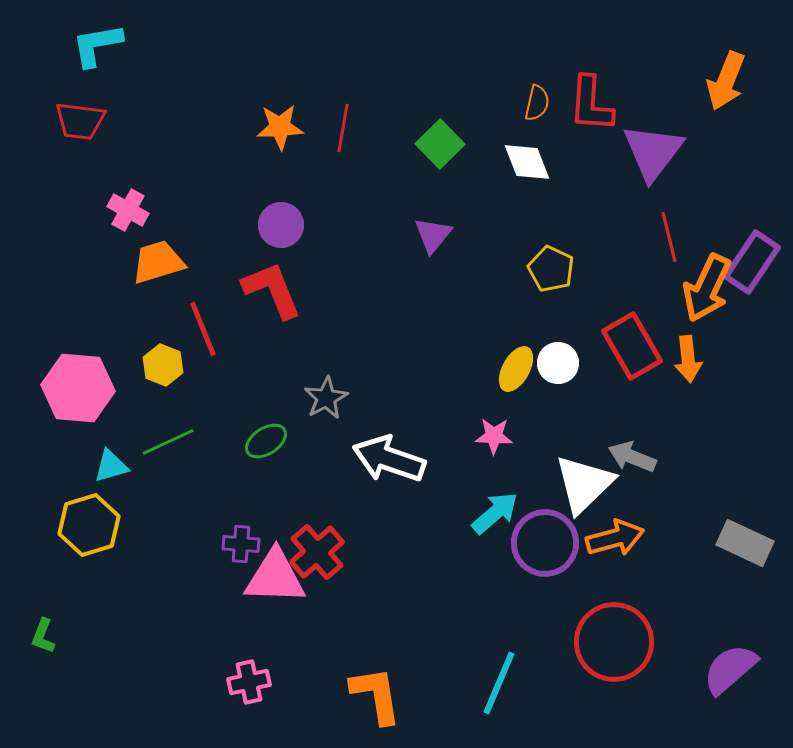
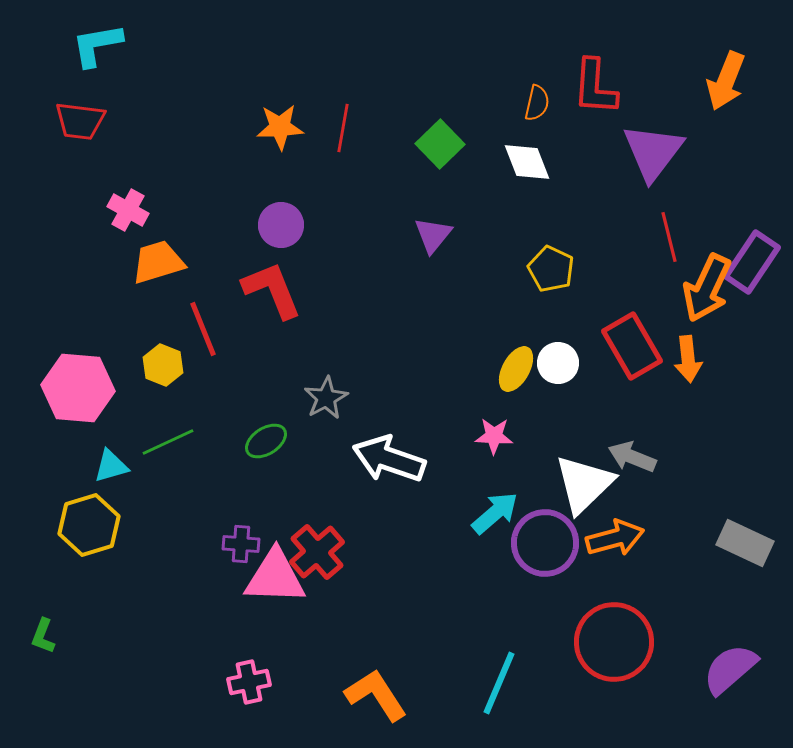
red L-shape at (591, 104): moved 4 px right, 17 px up
orange L-shape at (376, 695): rotated 24 degrees counterclockwise
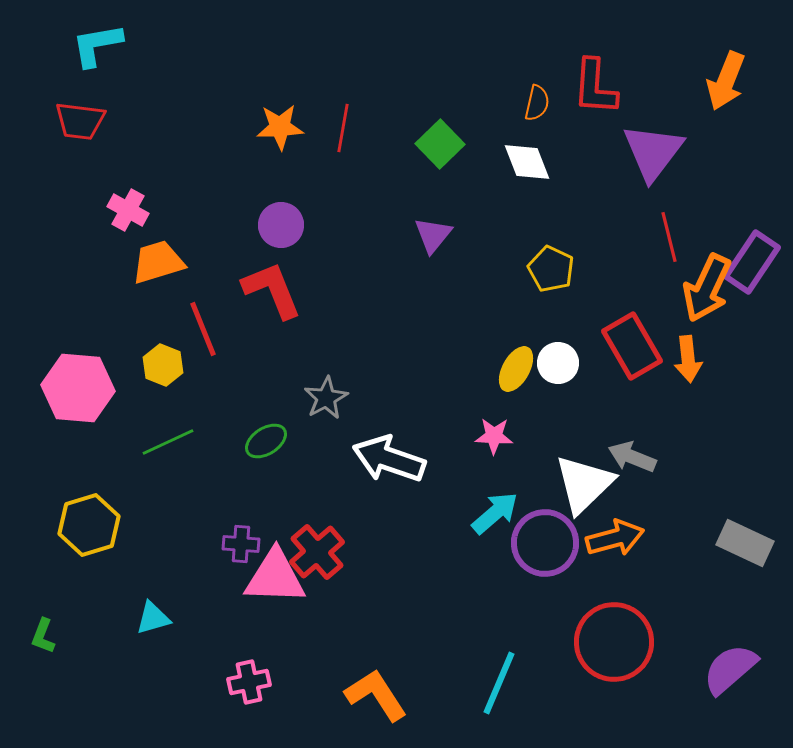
cyan triangle at (111, 466): moved 42 px right, 152 px down
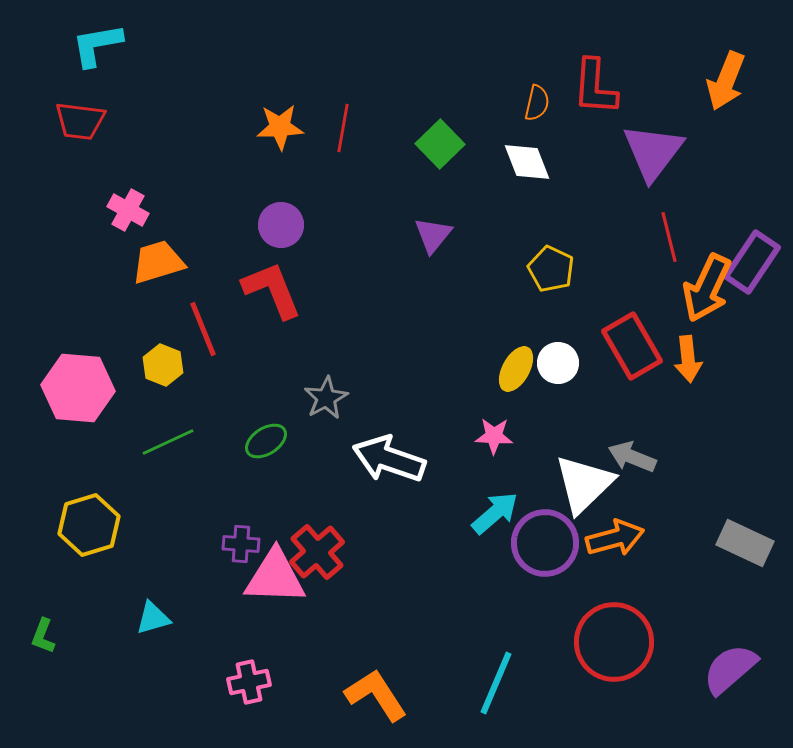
cyan line at (499, 683): moved 3 px left
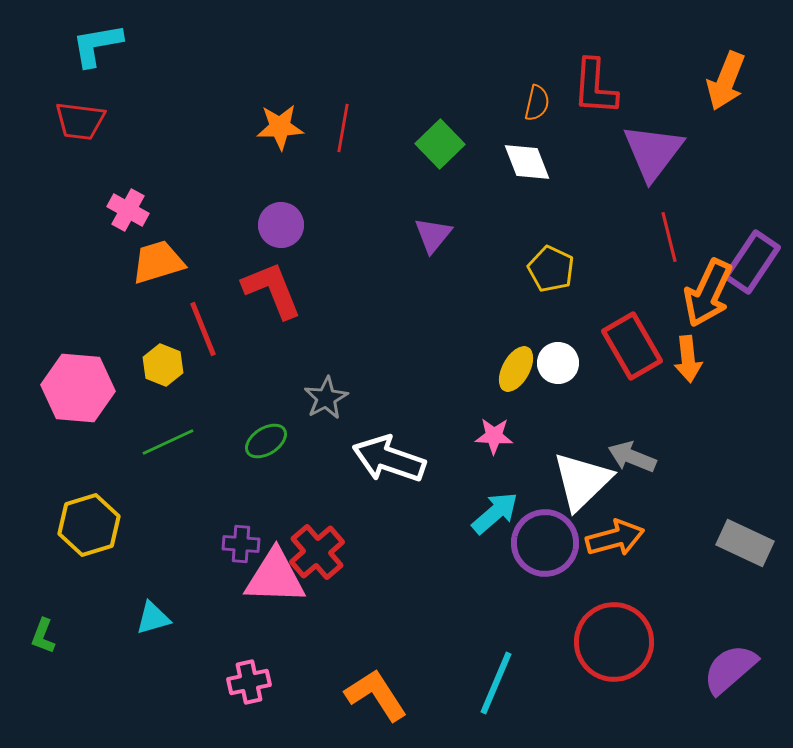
orange arrow at (707, 288): moved 1 px right, 5 px down
white triangle at (584, 484): moved 2 px left, 3 px up
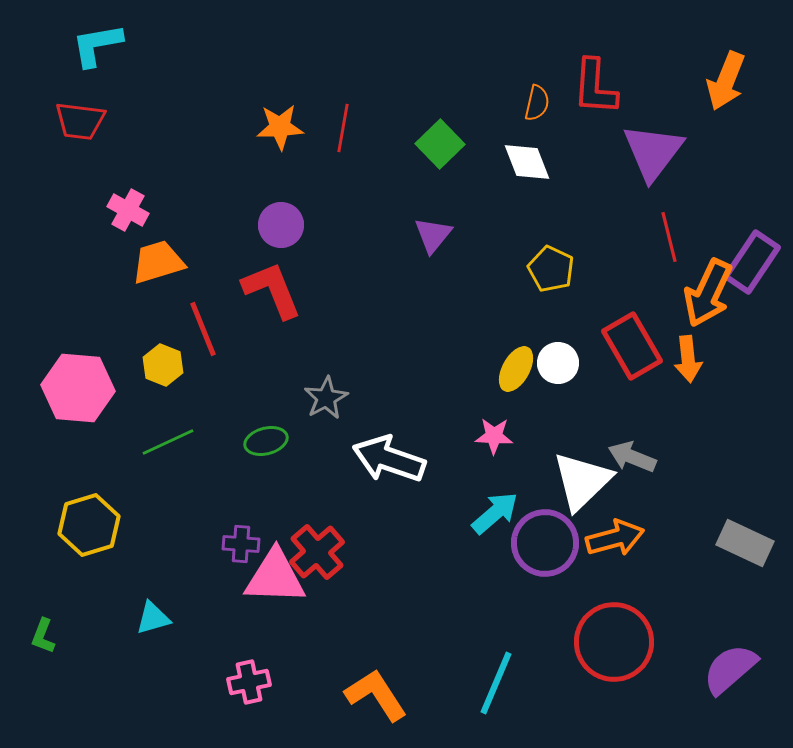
green ellipse at (266, 441): rotated 18 degrees clockwise
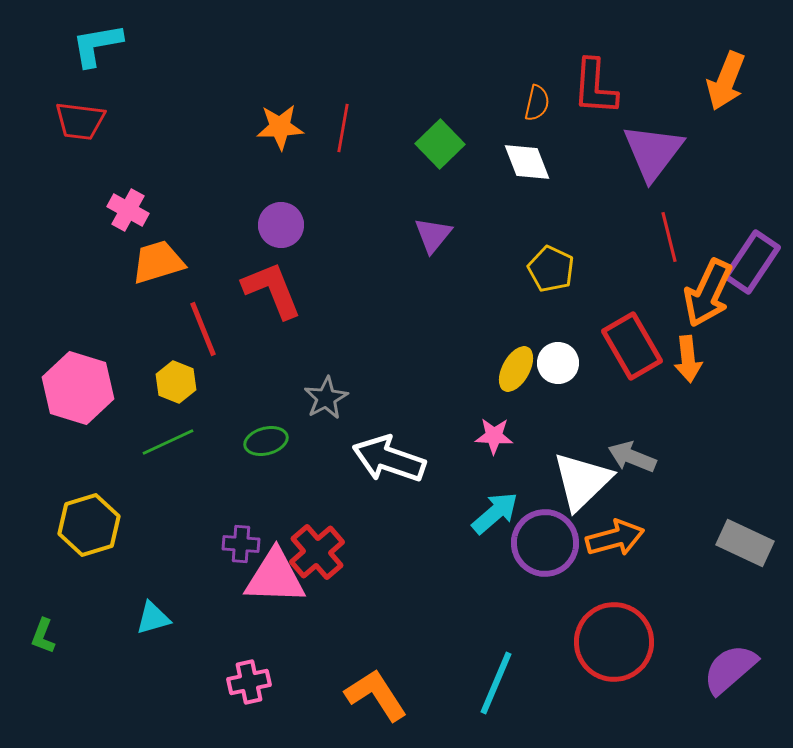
yellow hexagon at (163, 365): moved 13 px right, 17 px down
pink hexagon at (78, 388): rotated 12 degrees clockwise
